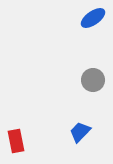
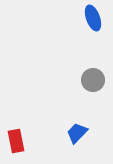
blue ellipse: rotated 75 degrees counterclockwise
blue trapezoid: moved 3 px left, 1 px down
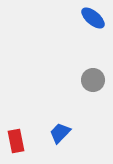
blue ellipse: rotated 30 degrees counterclockwise
blue trapezoid: moved 17 px left
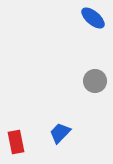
gray circle: moved 2 px right, 1 px down
red rectangle: moved 1 px down
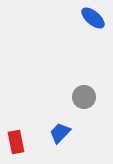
gray circle: moved 11 px left, 16 px down
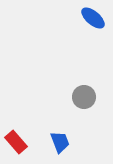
blue trapezoid: moved 9 px down; rotated 115 degrees clockwise
red rectangle: rotated 30 degrees counterclockwise
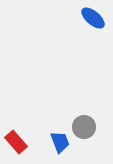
gray circle: moved 30 px down
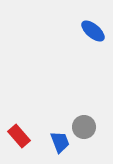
blue ellipse: moved 13 px down
red rectangle: moved 3 px right, 6 px up
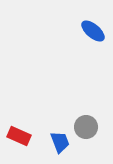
gray circle: moved 2 px right
red rectangle: rotated 25 degrees counterclockwise
